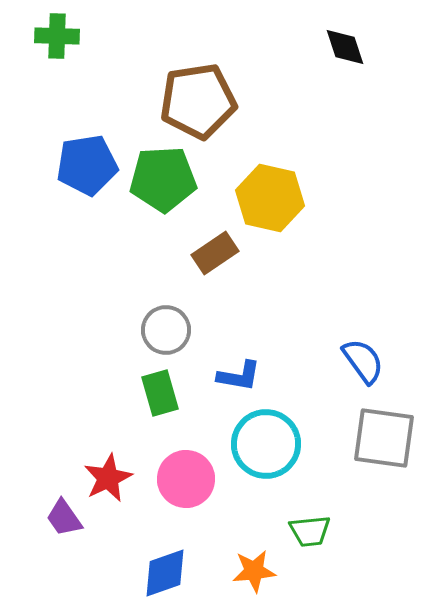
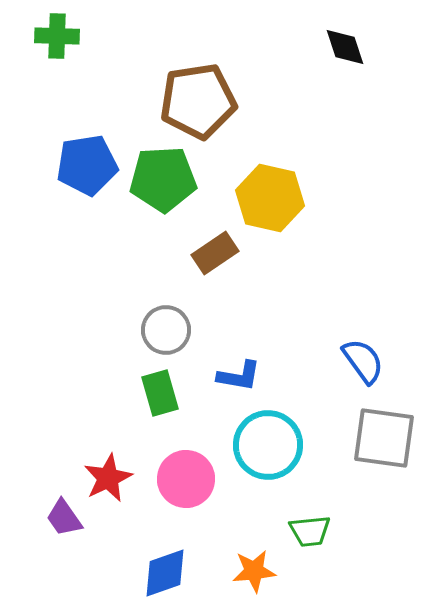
cyan circle: moved 2 px right, 1 px down
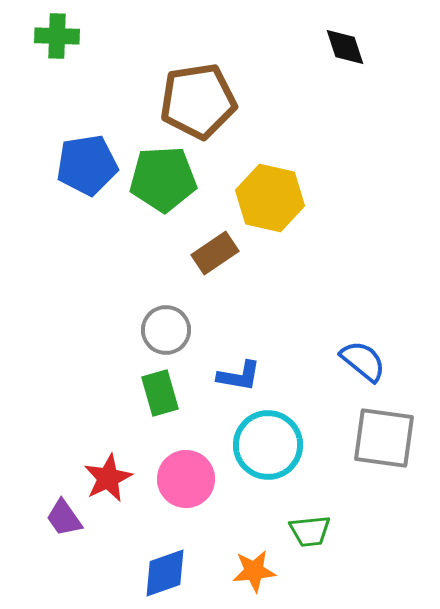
blue semicircle: rotated 15 degrees counterclockwise
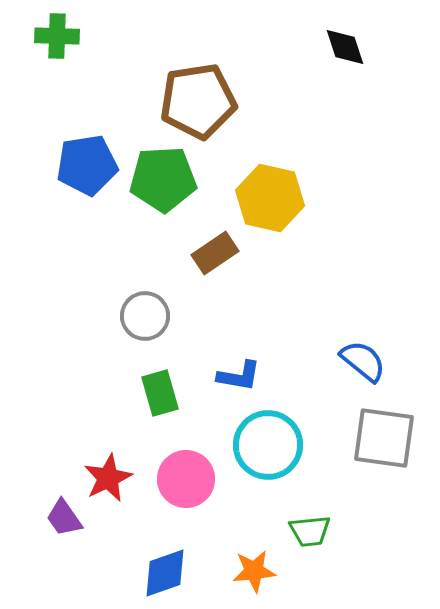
gray circle: moved 21 px left, 14 px up
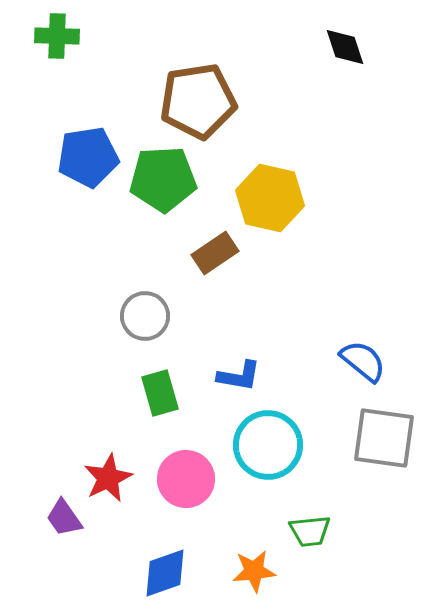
blue pentagon: moved 1 px right, 8 px up
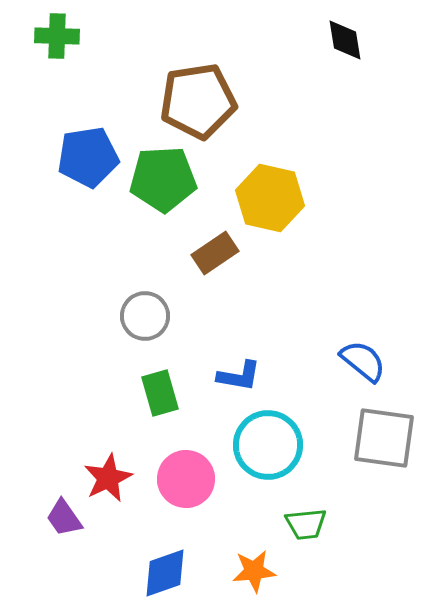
black diamond: moved 7 px up; rotated 9 degrees clockwise
green trapezoid: moved 4 px left, 7 px up
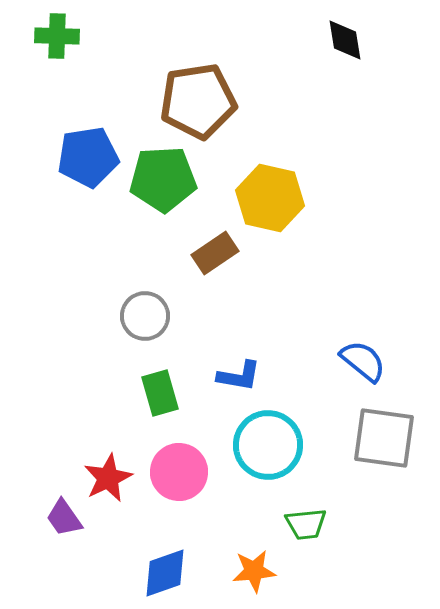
pink circle: moved 7 px left, 7 px up
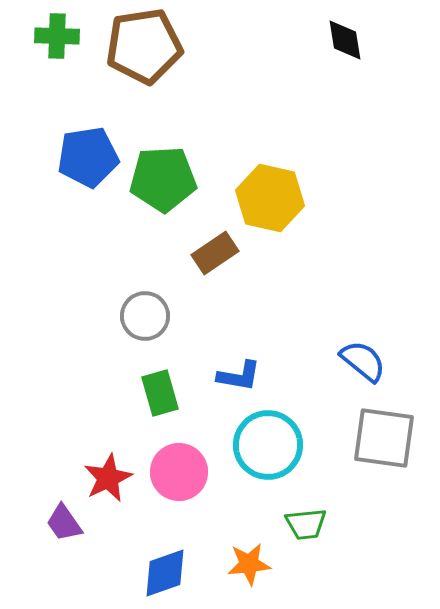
brown pentagon: moved 54 px left, 55 px up
purple trapezoid: moved 5 px down
orange star: moved 5 px left, 7 px up
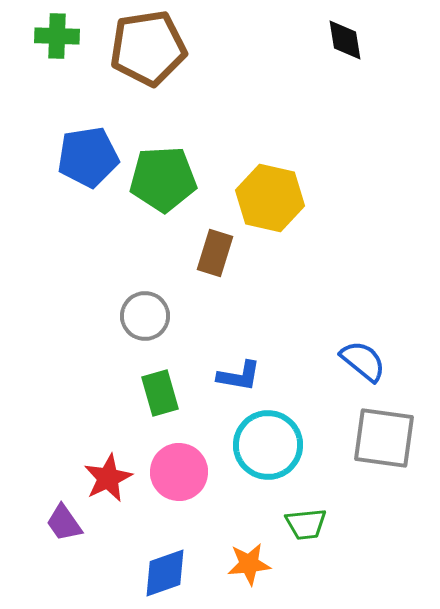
brown pentagon: moved 4 px right, 2 px down
brown rectangle: rotated 39 degrees counterclockwise
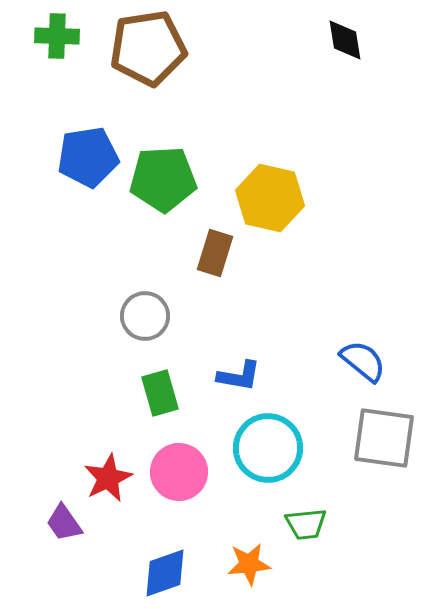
cyan circle: moved 3 px down
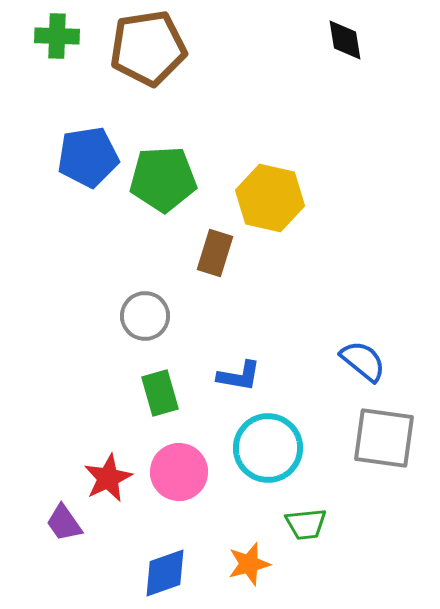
orange star: rotated 9 degrees counterclockwise
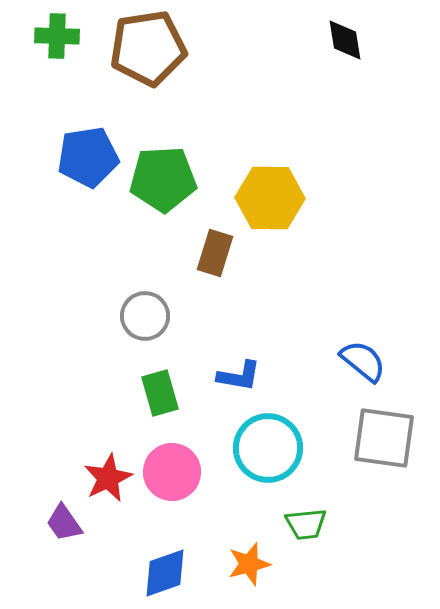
yellow hexagon: rotated 12 degrees counterclockwise
pink circle: moved 7 px left
